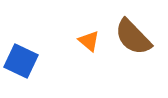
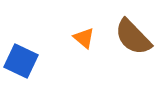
orange triangle: moved 5 px left, 3 px up
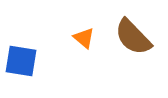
blue square: rotated 16 degrees counterclockwise
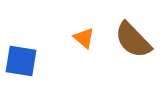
brown semicircle: moved 3 px down
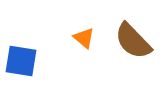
brown semicircle: moved 1 px down
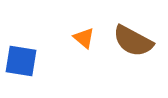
brown semicircle: rotated 18 degrees counterclockwise
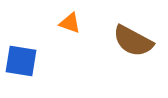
orange triangle: moved 14 px left, 15 px up; rotated 20 degrees counterclockwise
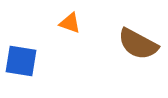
brown semicircle: moved 5 px right, 3 px down
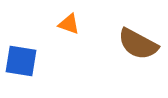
orange triangle: moved 1 px left, 1 px down
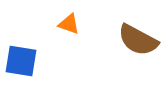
brown semicircle: moved 4 px up
